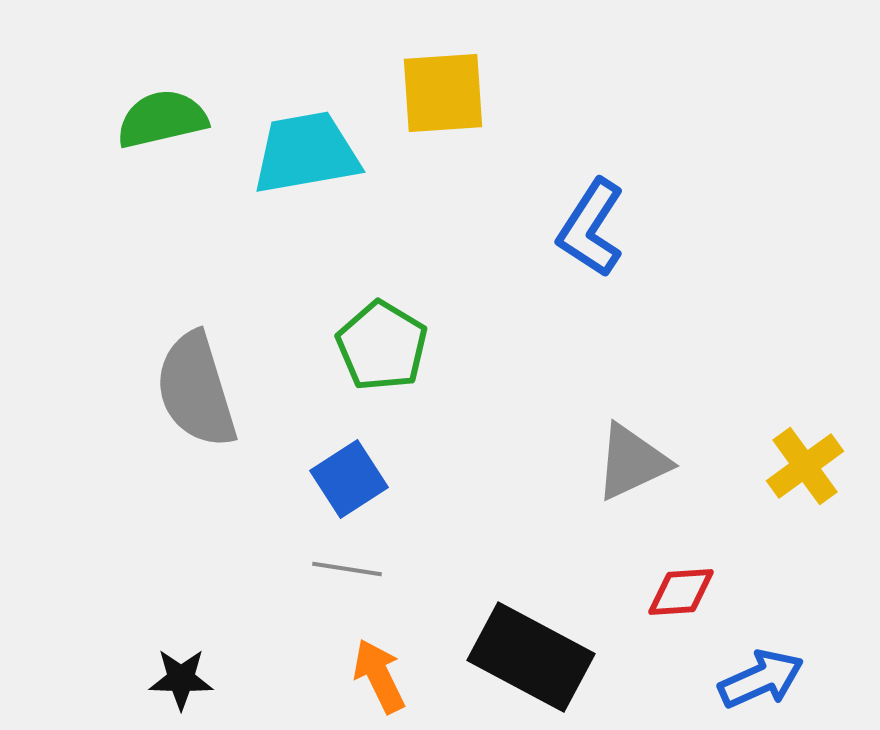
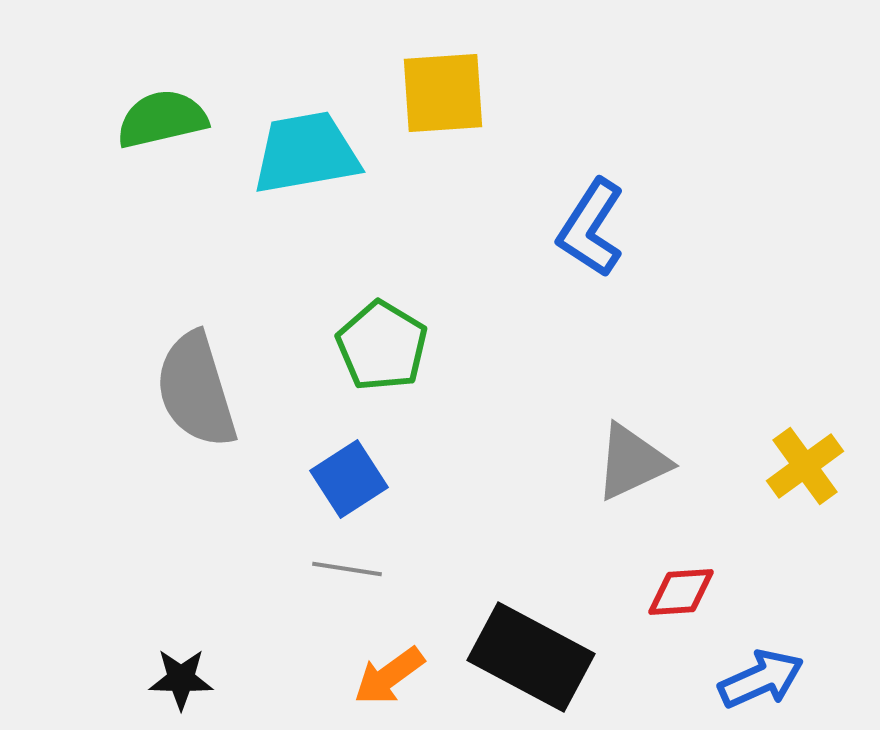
orange arrow: moved 10 px right; rotated 100 degrees counterclockwise
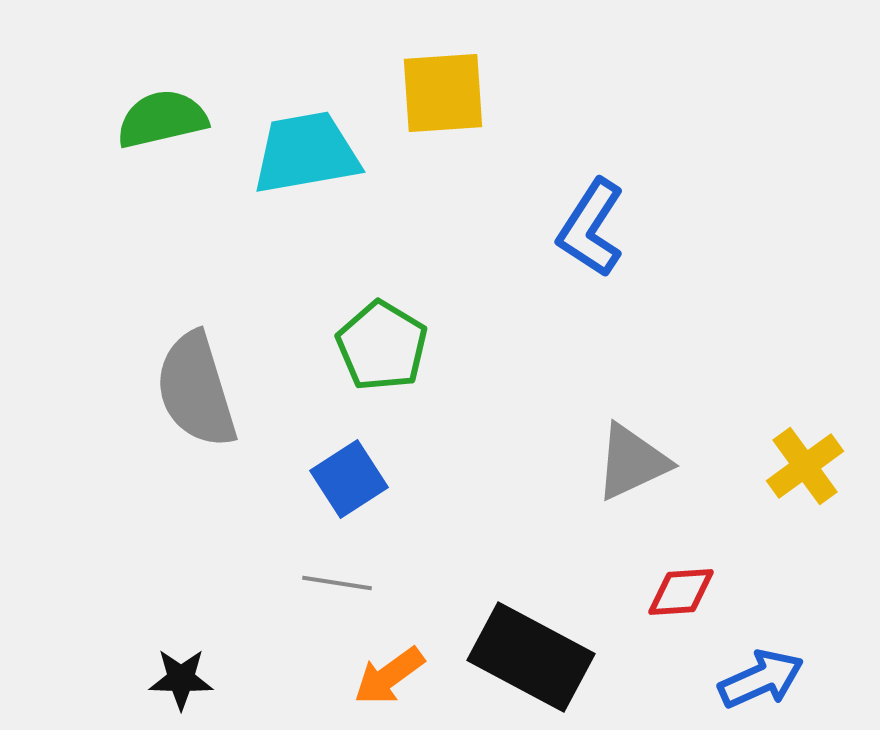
gray line: moved 10 px left, 14 px down
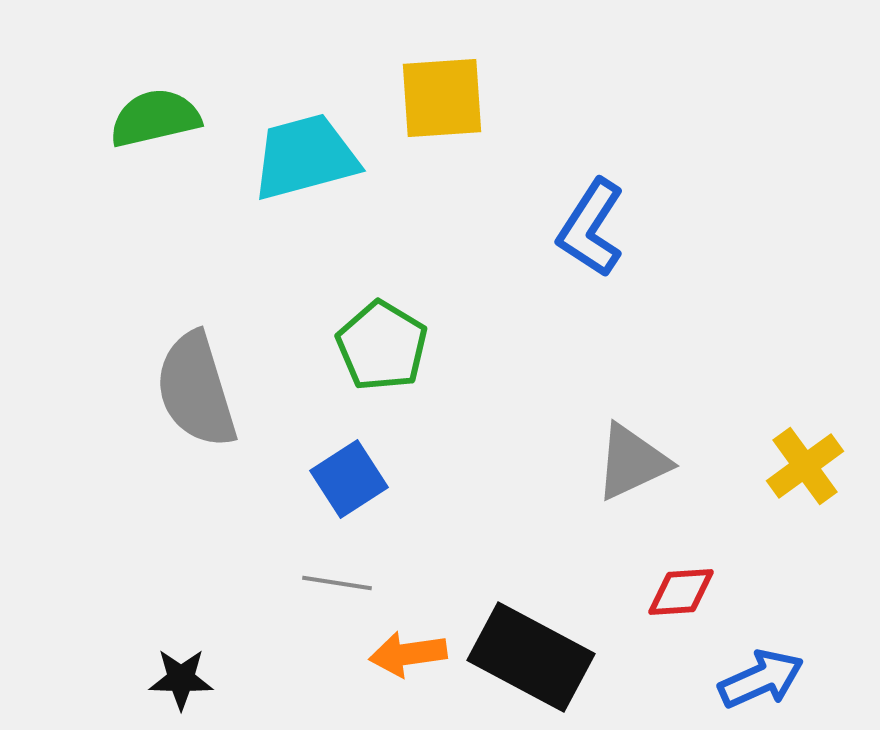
yellow square: moved 1 px left, 5 px down
green semicircle: moved 7 px left, 1 px up
cyan trapezoid: moved 1 px left, 4 px down; rotated 5 degrees counterclockwise
orange arrow: moved 19 px right, 22 px up; rotated 28 degrees clockwise
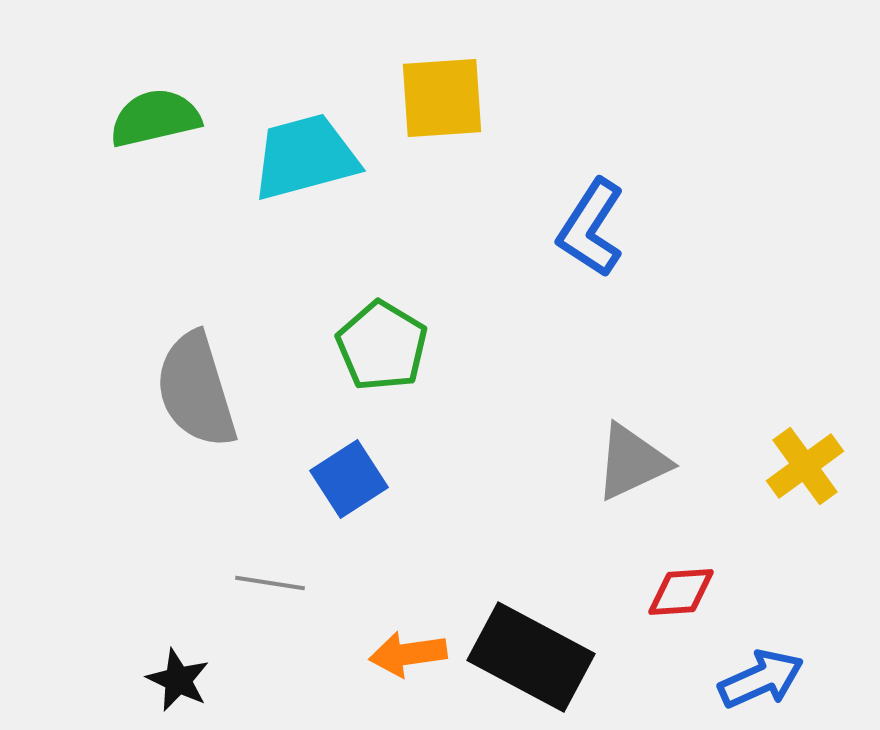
gray line: moved 67 px left
black star: moved 3 px left, 1 px down; rotated 24 degrees clockwise
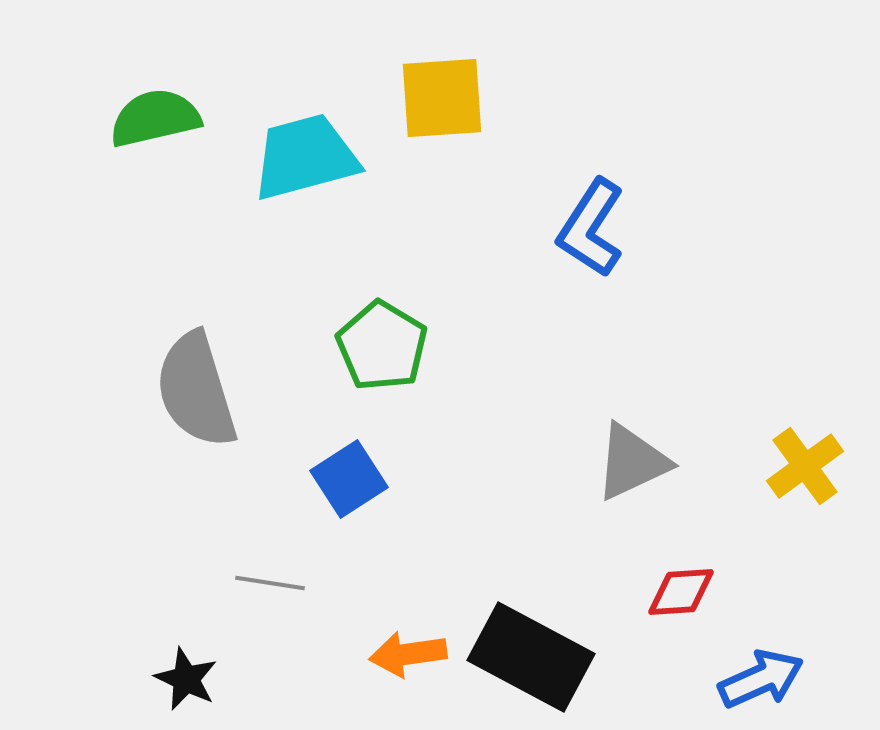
black star: moved 8 px right, 1 px up
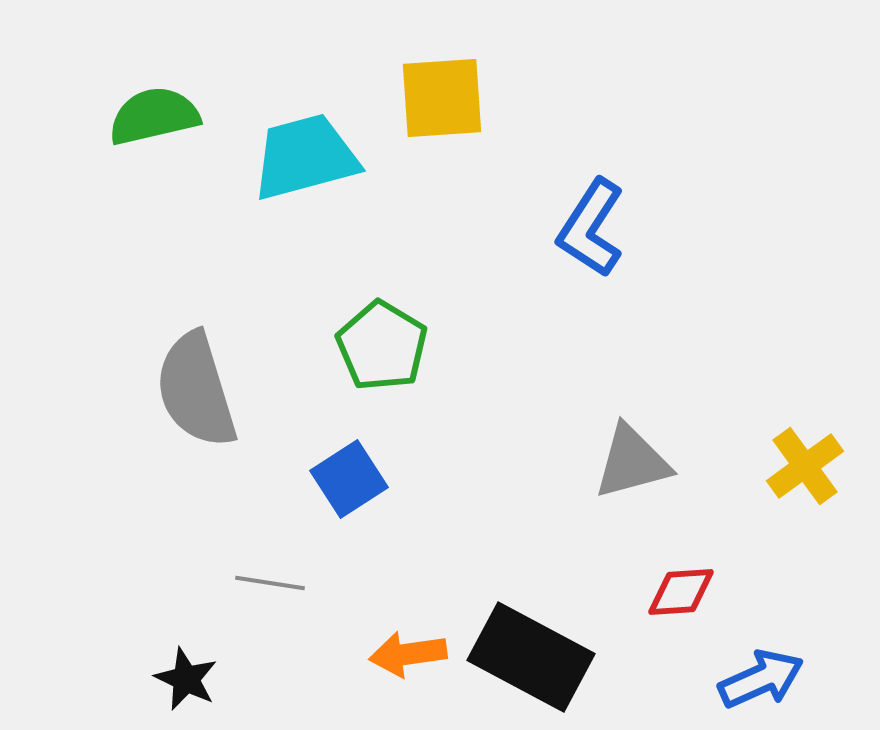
green semicircle: moved 1 px left, 2 px up
gray triangle: rotated 10 degrees clockwise
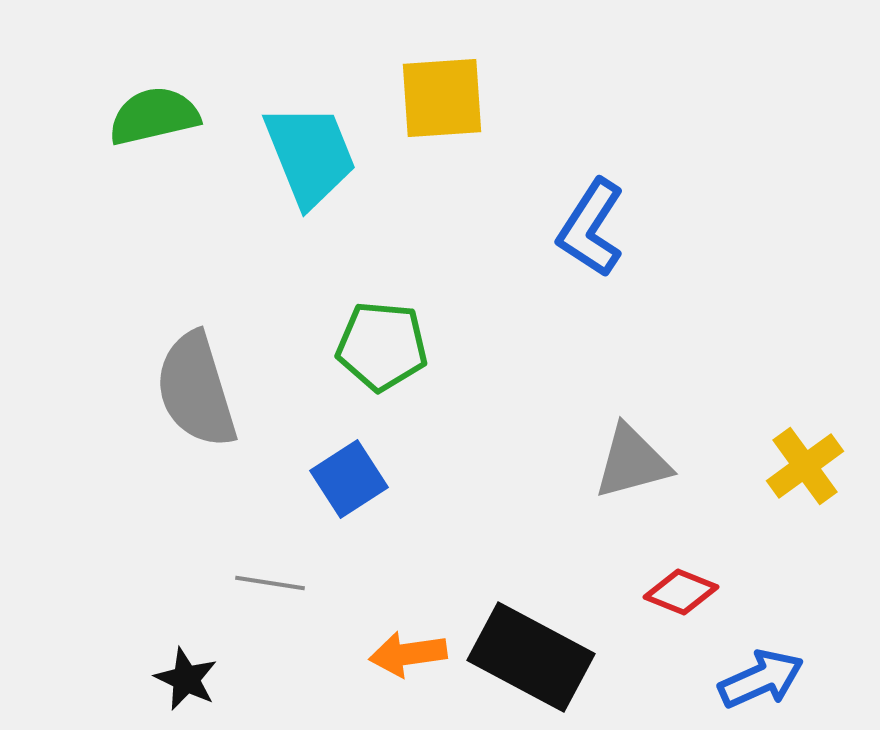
cyan trapezoid: moved 5 px right, 2 px up; rotated 83 degrees clockwise
green pentagon: rotated 26 degrees counterclockwise
red diamond: rotated 26 degrees clockwise
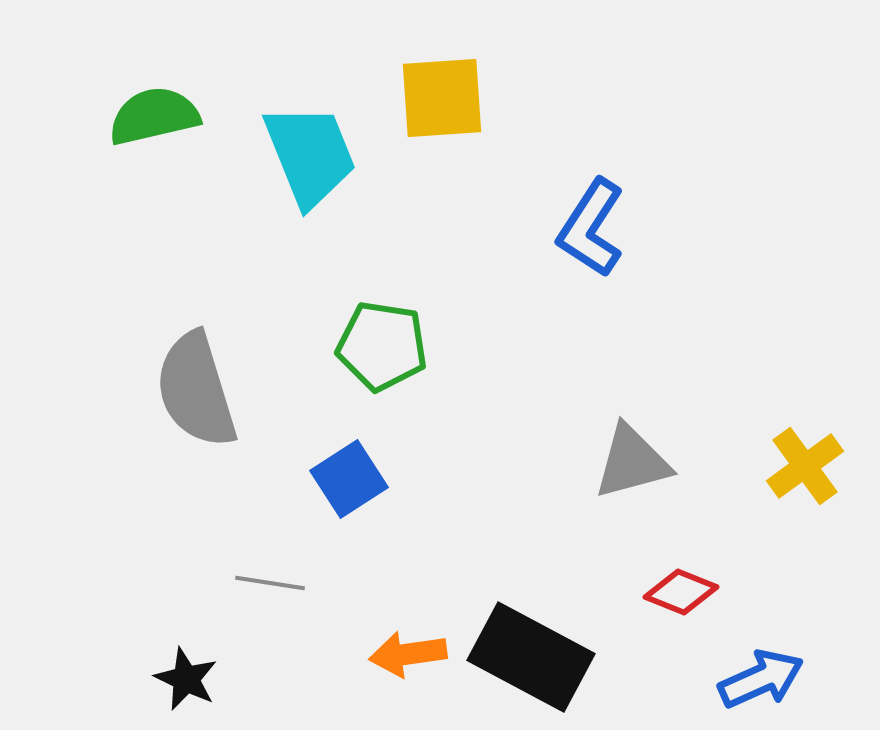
green pentagon: rotated 4 degrees clockwise
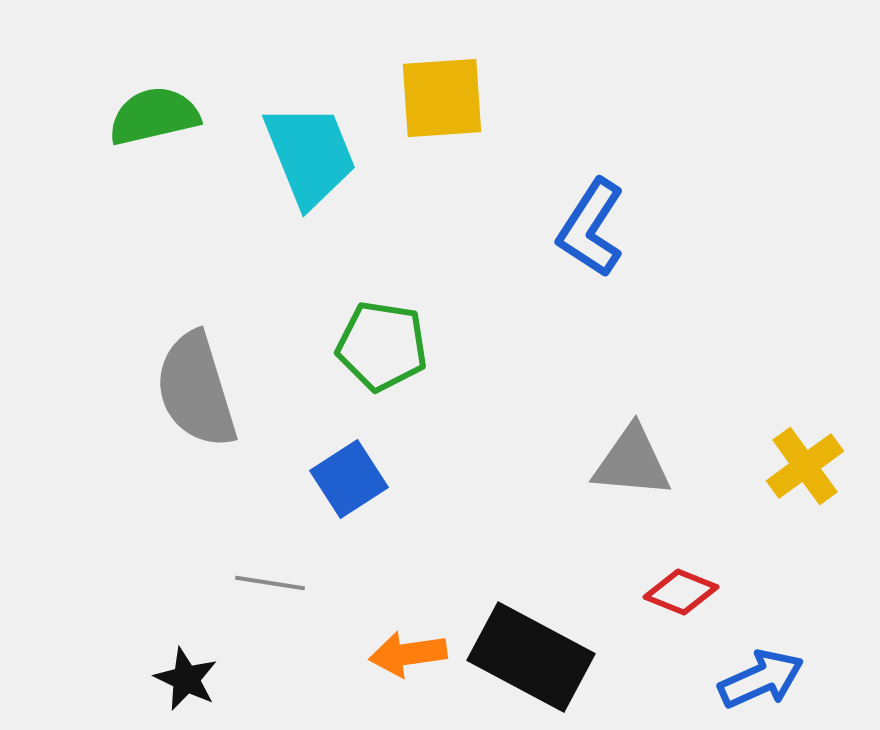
gray triangle: rotated 20 degrees clockwise
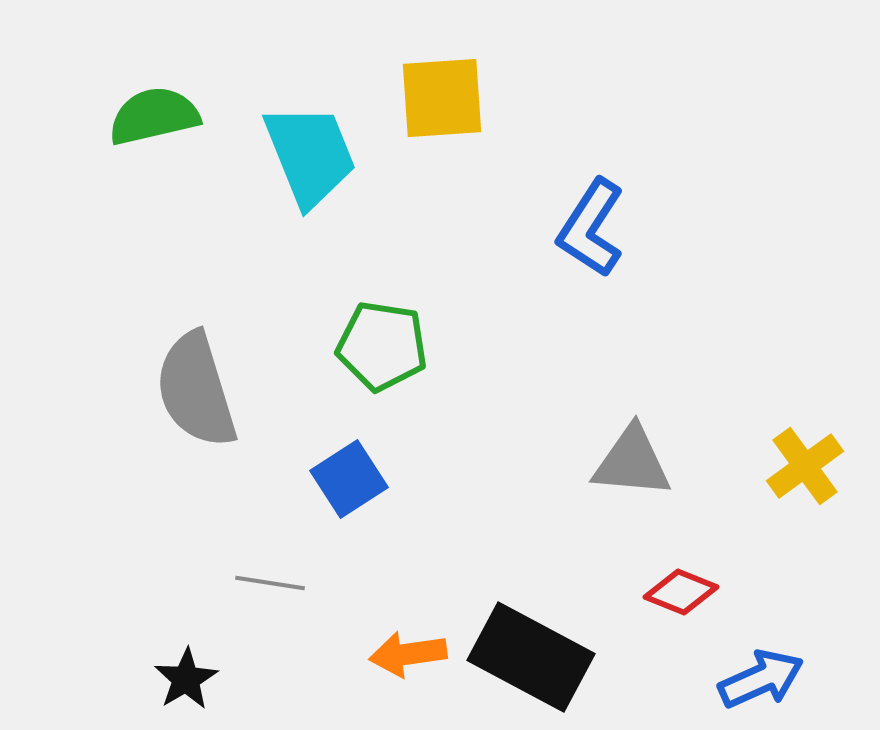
black star: rotated 16 degrees clockwise
